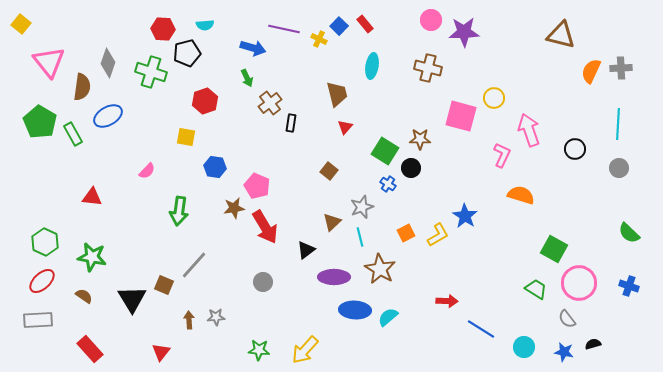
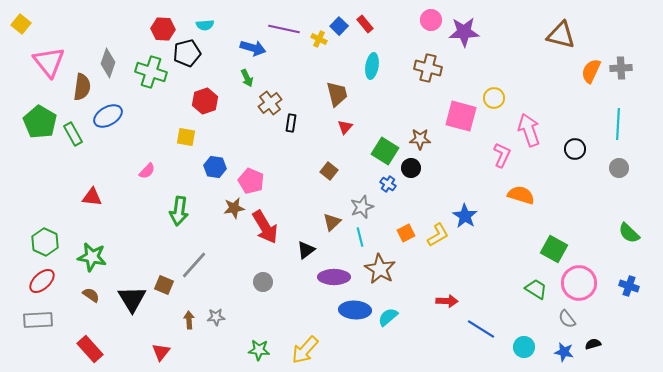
pink pentagon at (257, 186): moved 6 px left, 5 px up
brown semicircle at (84, 296): moved 7 px right, 1 px up
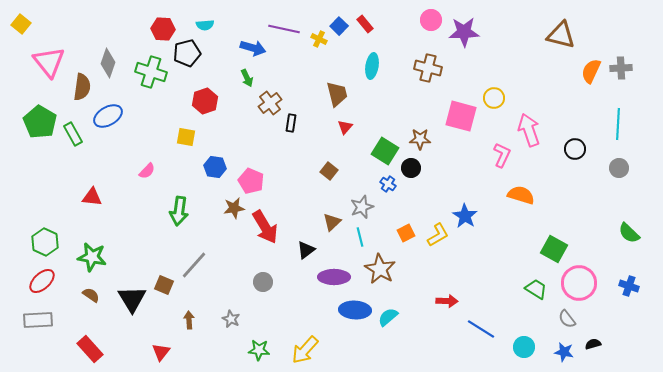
gray star at (216, 317): moved 15 px right, 2 px down; rotated 30 degrees clockwise
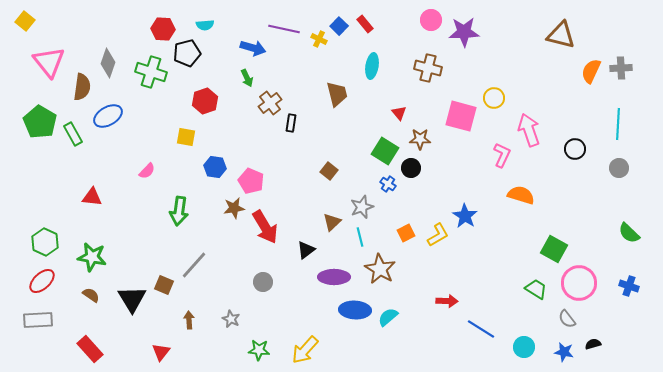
yellow square at (21, 24): moved 4 px right, 3 px up
red triangle at (345, 127): moved 54 px right, 14 px up; rotated 21 degrees counterclockwise
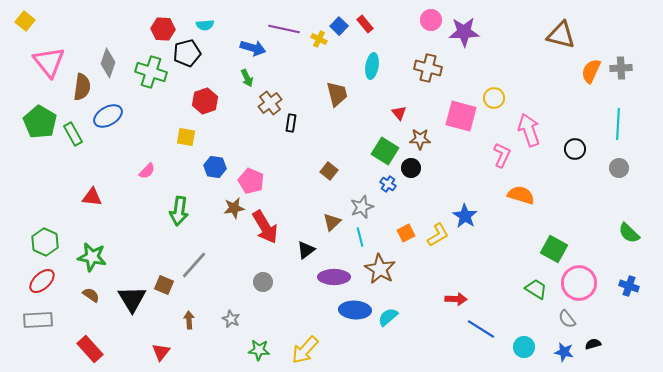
red arrow at (447, 301): moved 9 px right, 2 px up
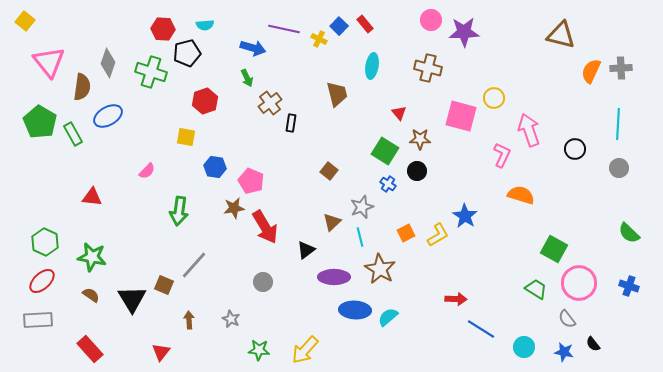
black circle at (411, 168): moved 6 px right, 3 px down
black semicircle at (593, 344): rotated 112 degrees counterclockwise
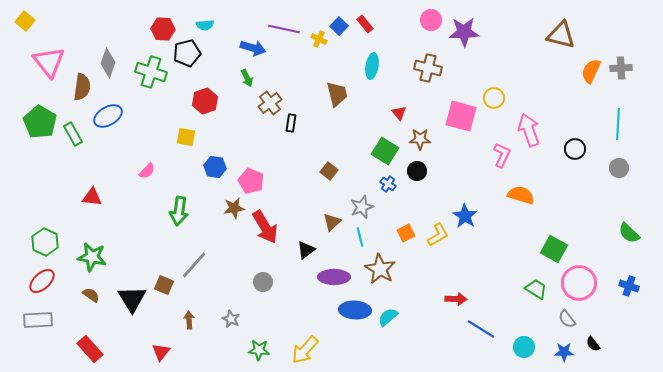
blue star at (564, 352): rotated 12 degrees counterclockwise
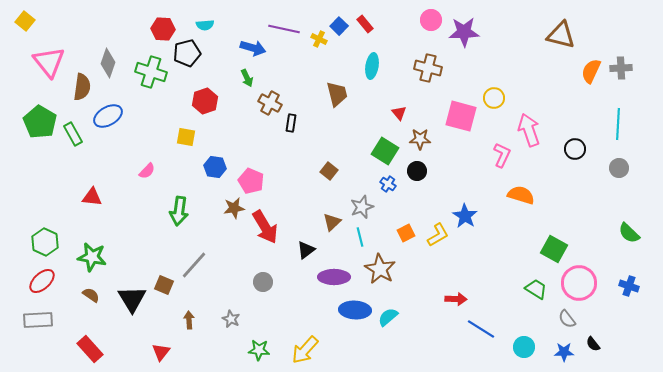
brown cross at (270, 103): rotated 25 degrees counterclockwise
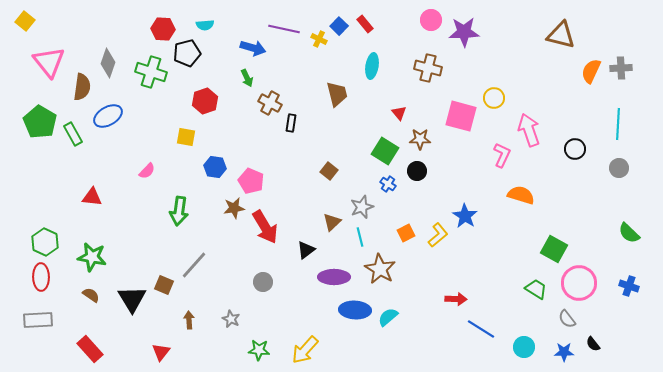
yellow L-shape at (438, 235): rotated 10 degrees counterclockwise
red ellipse at (42, 281): moved 1 px left, 4 px up; rotated 48 degrees counterclockwise
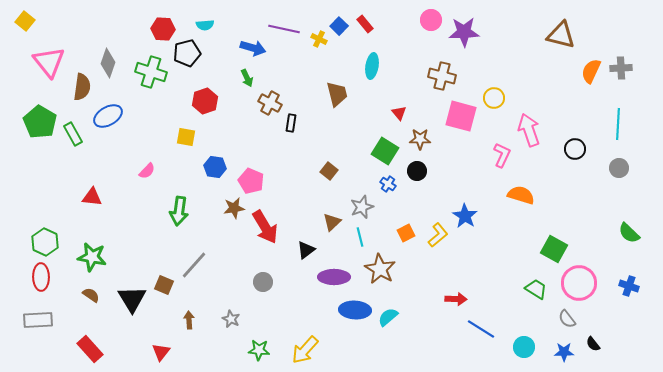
brown cross at (428, 68): moved 14 px right, 8 px down
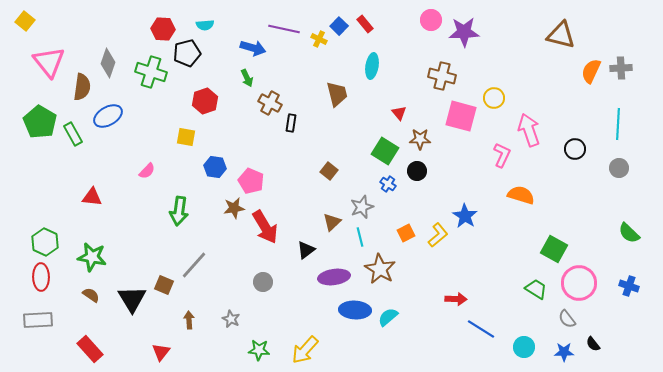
purple ellipse at (334, 277): rotated 8 degrees counterclockwise
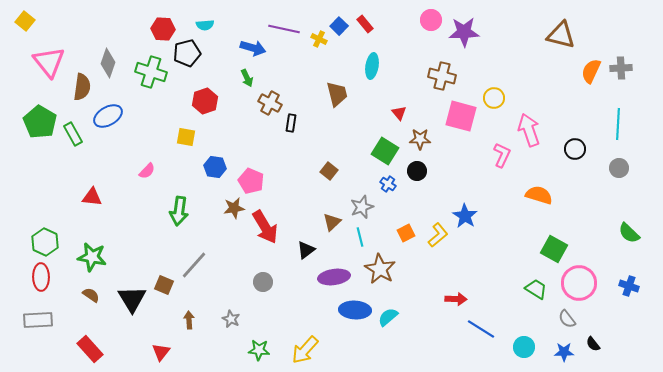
orange semicircle at (521, 195): moved 18 px right
